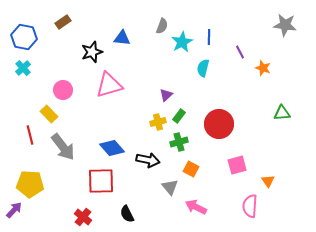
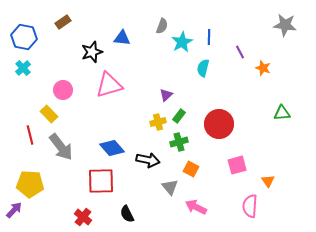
gray arrow: moved 2 px left
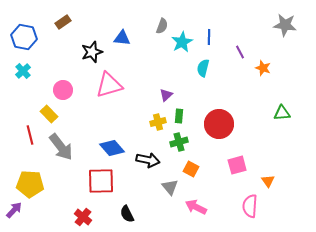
cyan cross: moved 3 px down
green rectangle: rotated 32 degrees counterclockwise
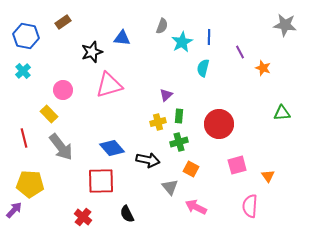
blue hexagon: moved 2 px right, 1 px up
red line: moved 6 px left, 3 px down
orange triangle: moved 5 px up
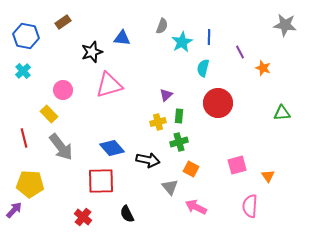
red circle: moved 1 px left, 21 px up
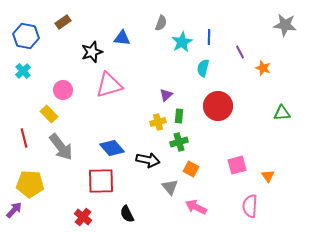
gray semicircle: moved 1 px left, 3 px up
red circle: moved 3 px down
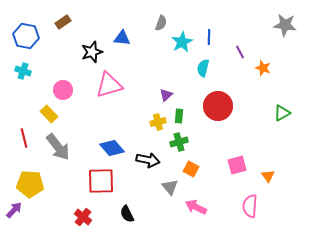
cyan cross: rotated 28 degrees counterclockwise
green triangle: rotated 24 degrees counterclockwise
gray arrow: moved 3 px left
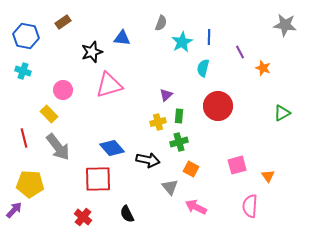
red square: moved 3 px left, 2 px up
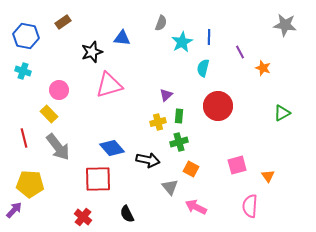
pink circle: moved 4 px left
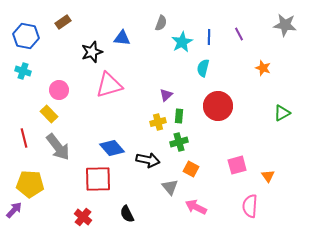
purple line: moved 1 px left, 18 px up
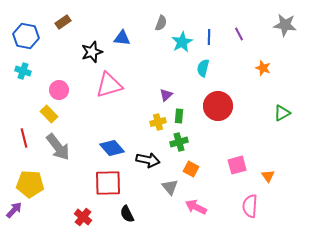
red square: moved 10 px right, 4 px down
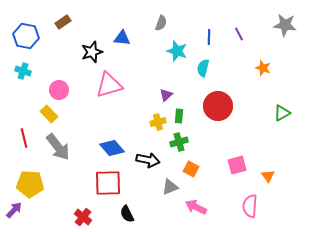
cyan star: moved 5 px left, 9 px down; rotated 25 degrees counterclockwise
gray triangle: rotated 48 degrees clockwise
